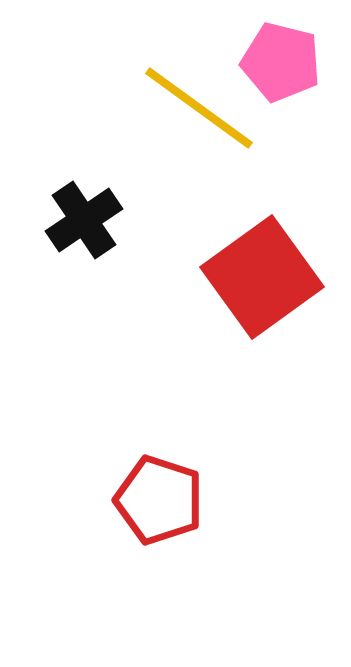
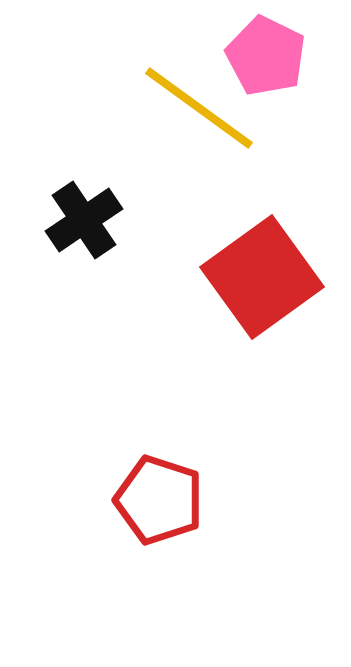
pink pentagon: moved 15 px left, 6 px up; rotated 12 degrees clockwise
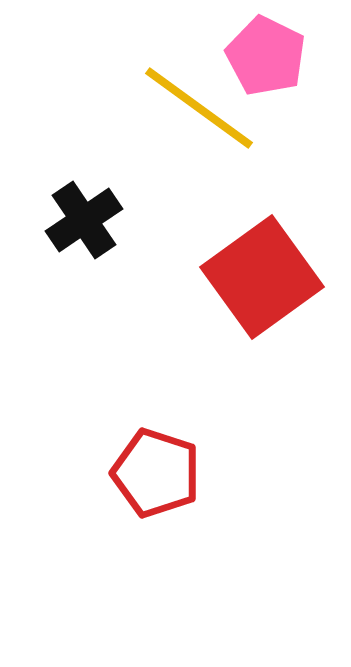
red pentagon: moved 3 px left, 27 px up
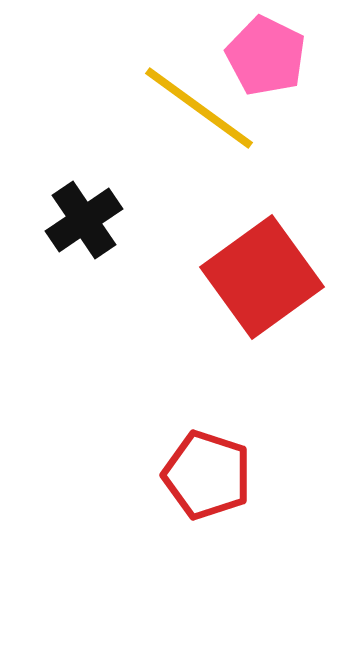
red pentagon: moved 51 px right, 2 px down
